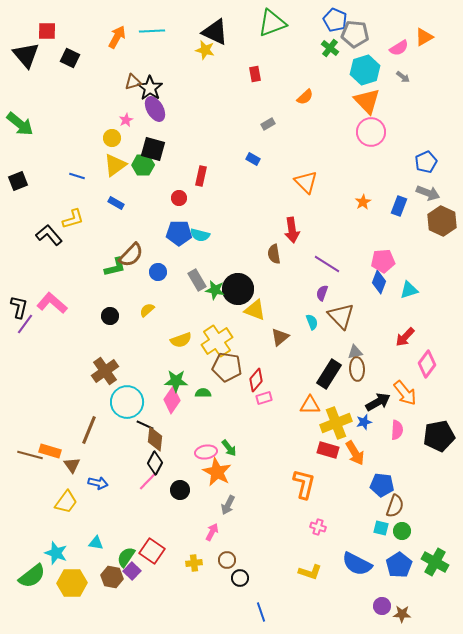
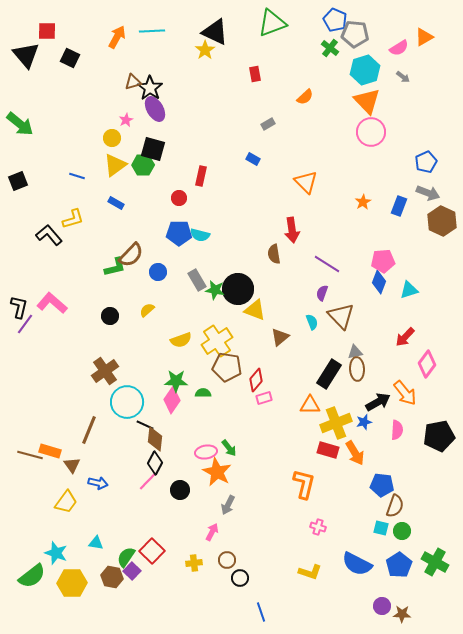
yellow star at (205, 50): rotated 24 degrees clockwise
red square at (152, 551): rotated 10 degrees clockwise
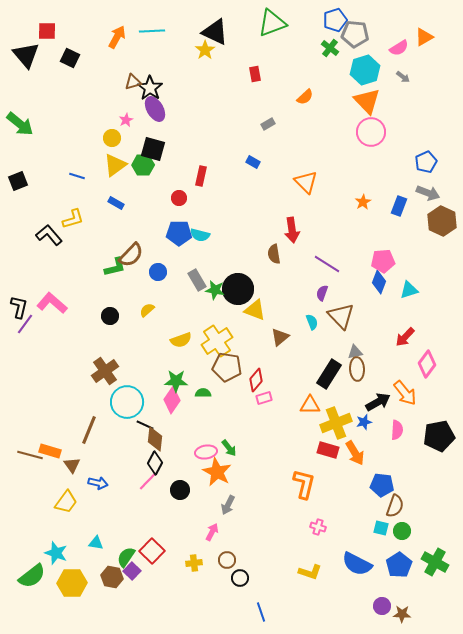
blue pentagon at (335, 20): rotated 30 degrees clockwise
blue rectangle at (253, 159): moved 3 px down
